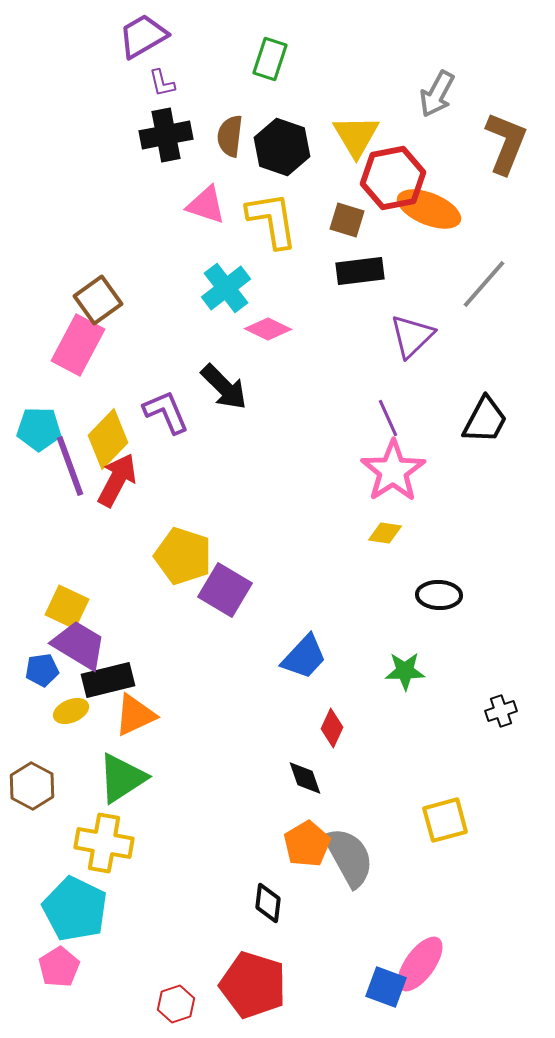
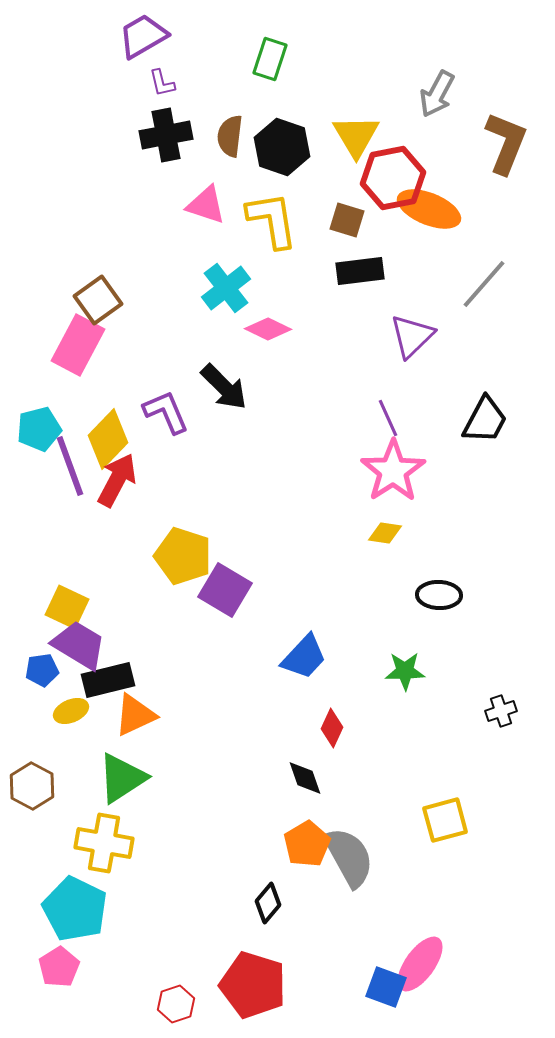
cyan pentagon at (39, 429): rotated 15 degrees counterclockwise
black diamond at (268, 903): rotated 33 degrees clockwise
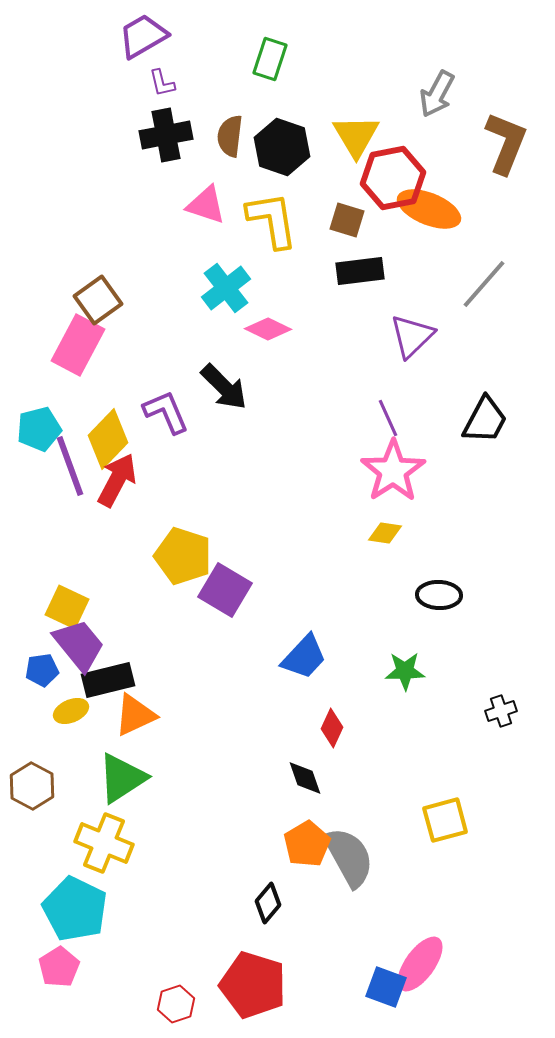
purple trapezoid at (79, 645): rotated 20 degrees clockwise
yellow cross at (104, 843): rotated 12 degrees clockwise
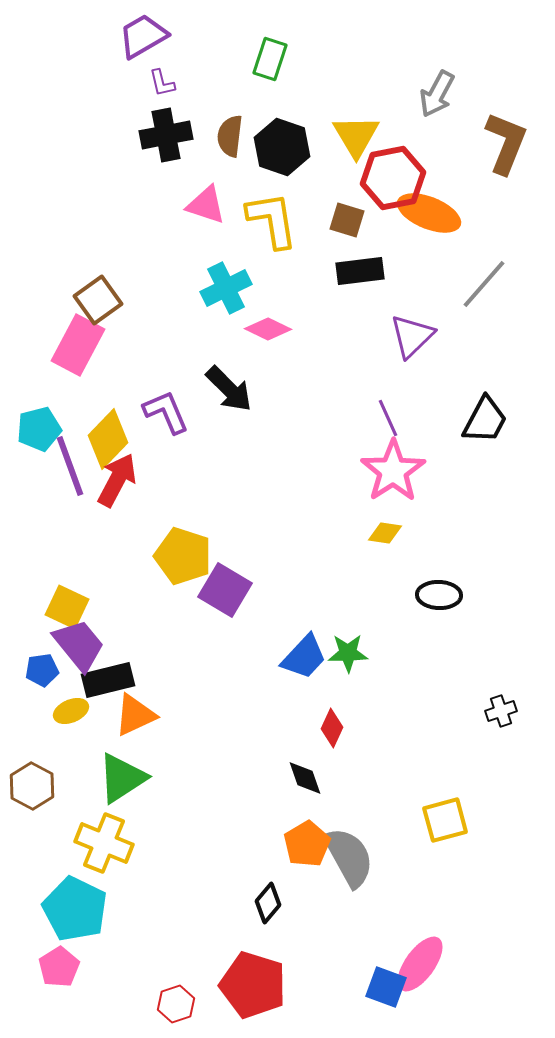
orange ellipse at (429, 209): moved 4 px down
cyan cross at (226, 288): rotated 12 degrees clockwise
black arrow at (224, 387): moved 5 px right, 2 px down
green star at (405, 671): moved 57 px left, 18 px up
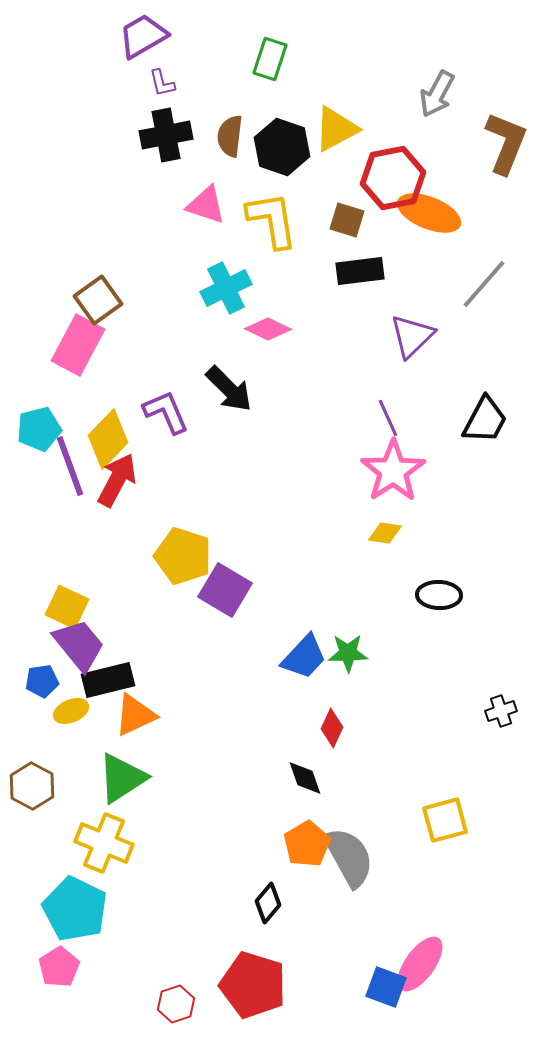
yellow triangle at (356, 136): moved 20 px left, 7 px up; rotated 33 degrees clockwise
blue pentagon at (42, 670): moved 11 px down
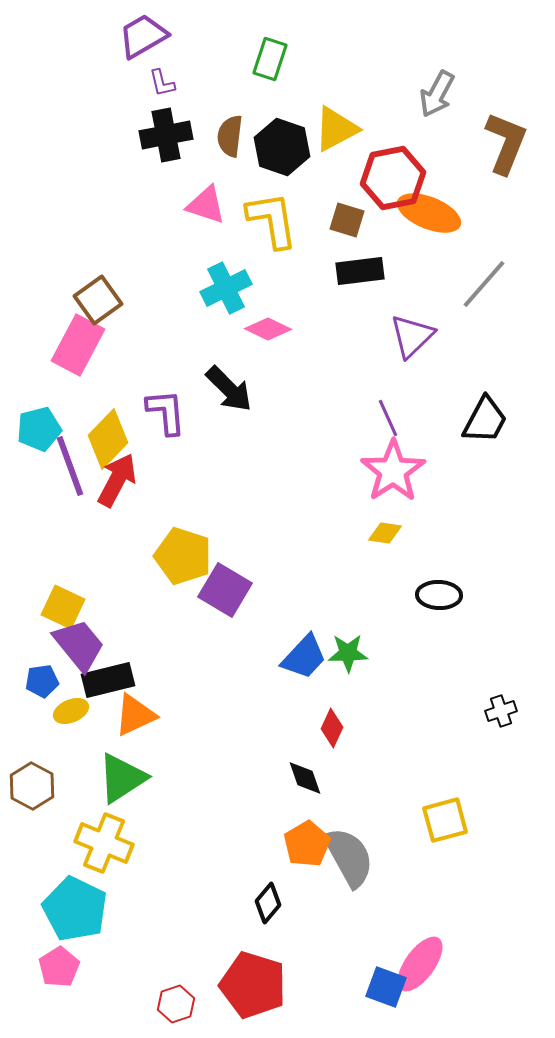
purple L-shape at (166, 412): rotated 18 degrees clockwise
yellow square at (67, 607): moved 4 px left
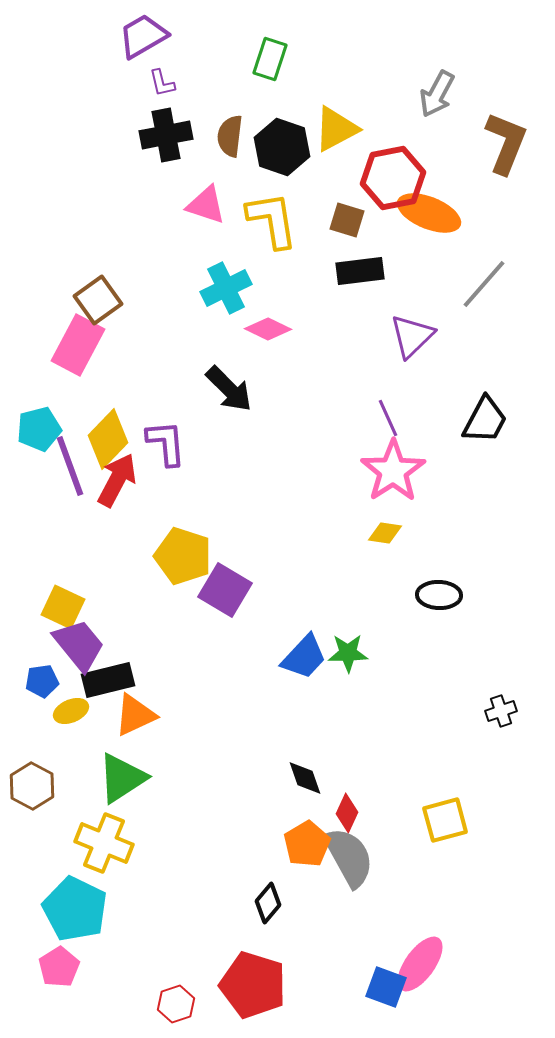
purple L-shape at (166, 412): moved 31 px down
red diamond at (332, 728): moved 15 px right, 85 px down
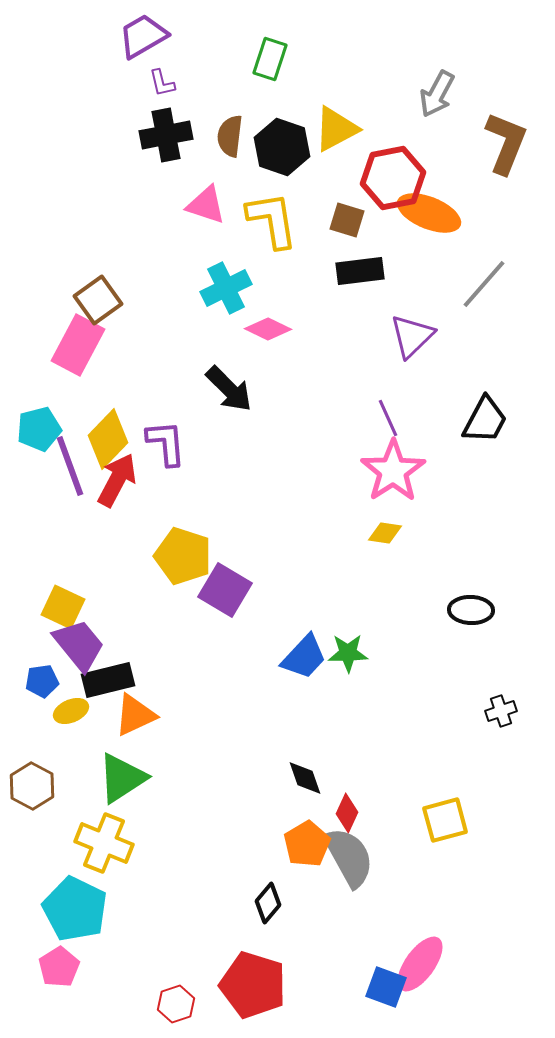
black ellipse at (439, 595): moved 32 px right, 15 px down
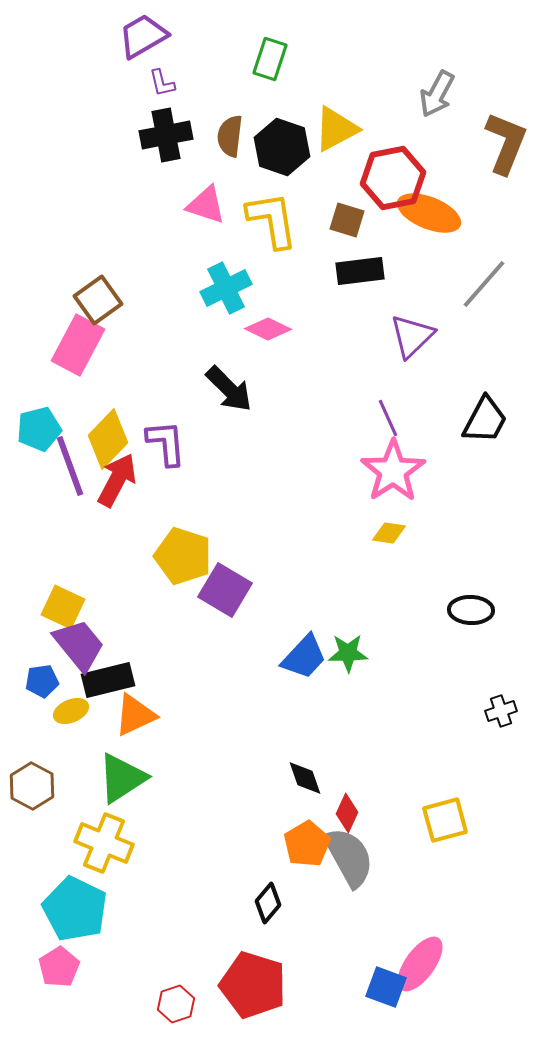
yellow diamond at (385, 533): moved 4 px right
